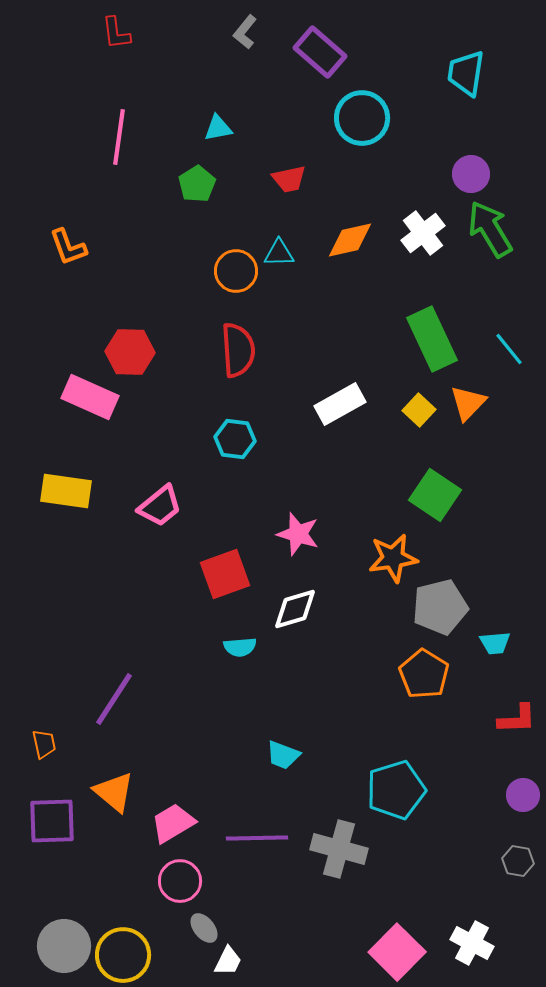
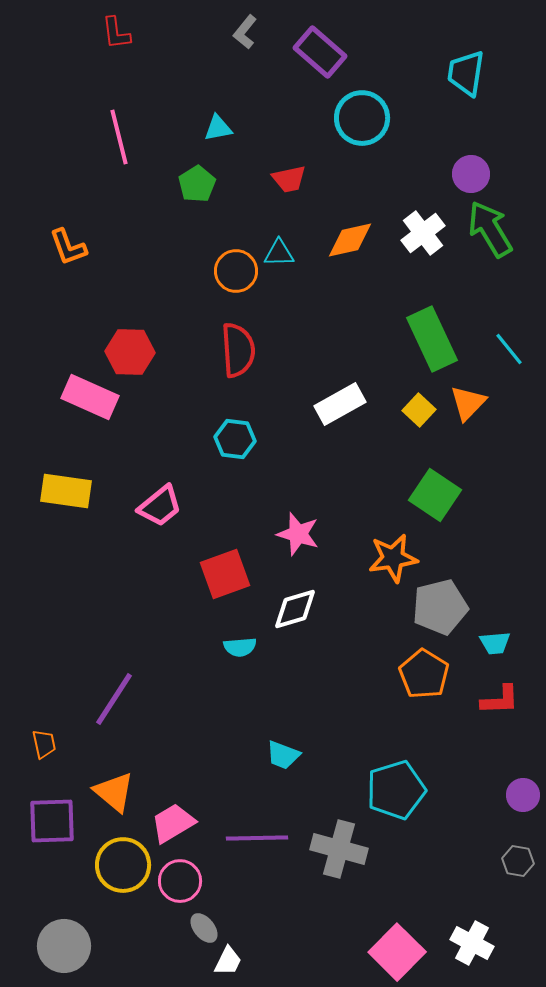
pink line at (119, 137): rotated 22 degrees counterclockwise
red L-shape at (517, 719): moved 17 px left, 19 px up
yellow circle at (123, 955): moved 90 px up
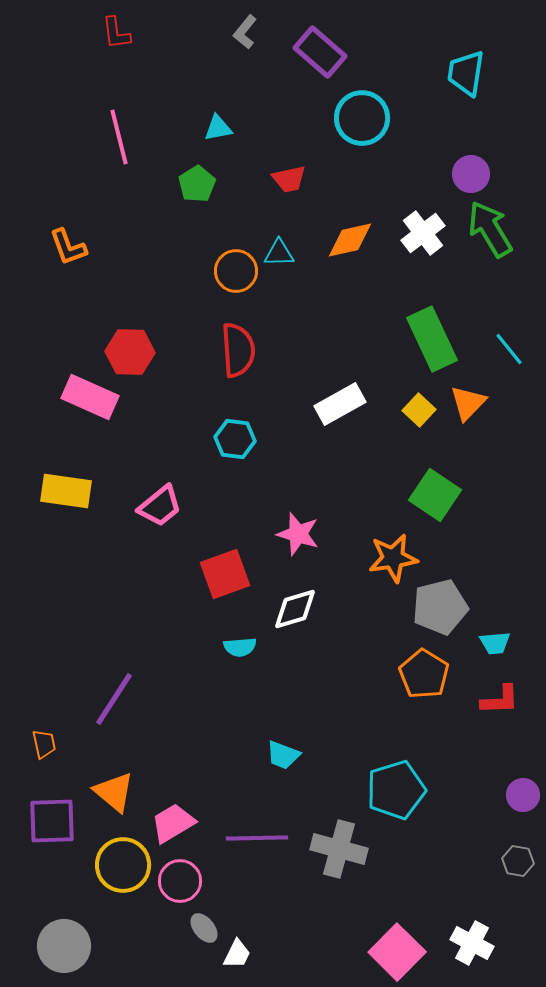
white trapezoid at (228, 961): moved 9 px right, 7 px up
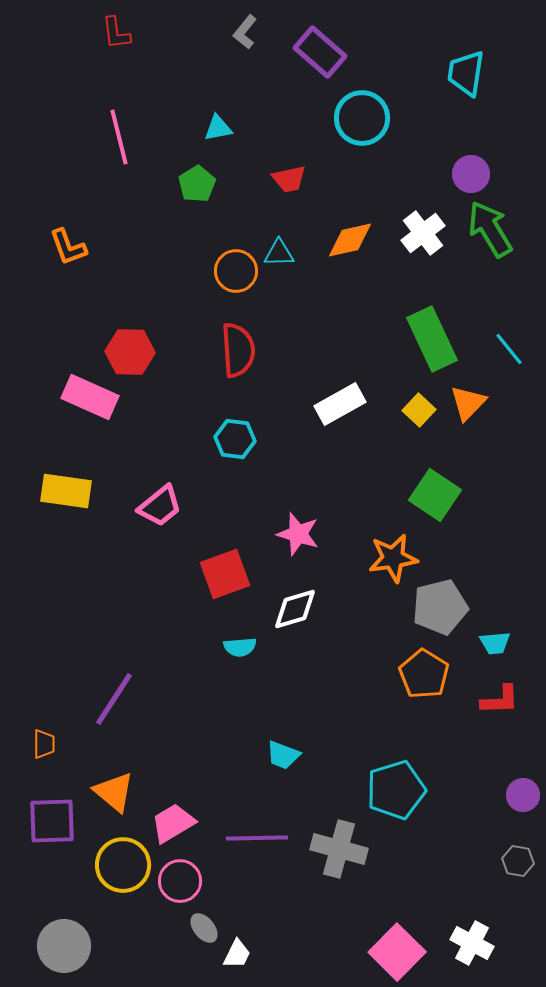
orange trapezoid at (44, 744): rotated 12 degrees clockwise
